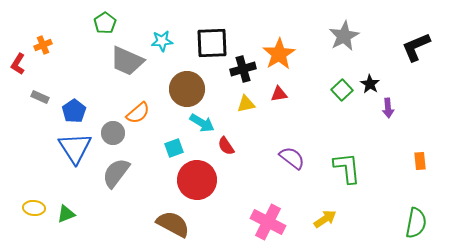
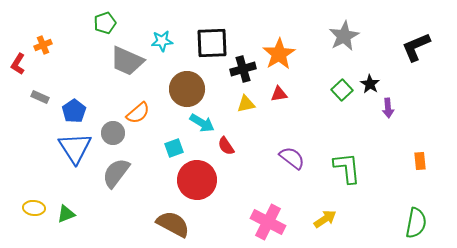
green pentagon: rotated 15 degrees clockwise
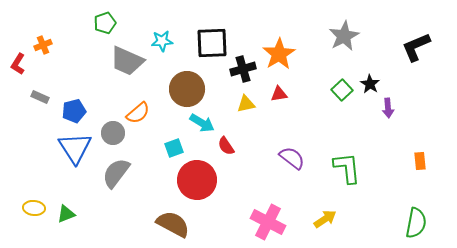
blue pentagon: rotated 20 degrees clockwise
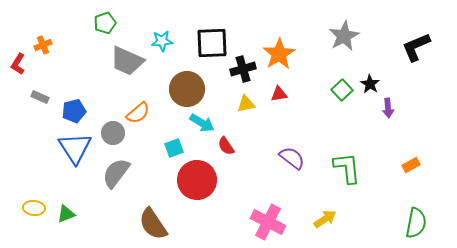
orange rectangle: moved 9 px left, 4 px down; rotated 66 degrees clockwise
brown semicircle: moved 20 px left; rotated 152 degrees counterclockwise
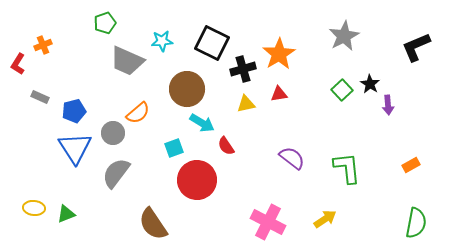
black square: rotated 28 degrees clockwise
purple arrow: moved 3 px up
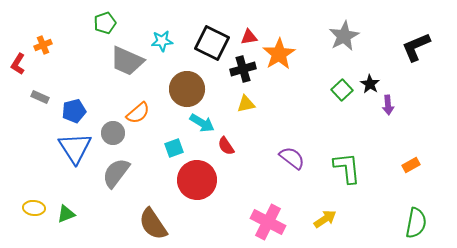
red triangle: moved 30 px left, 57 px up
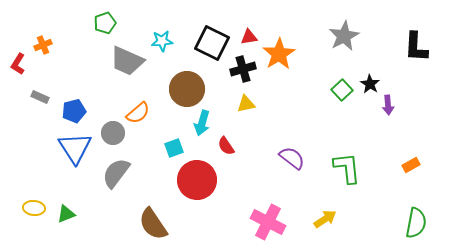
black L-shape: rotated 64 degrees counterclockwise
cyan arrow: rotated 75 degrees clockwise
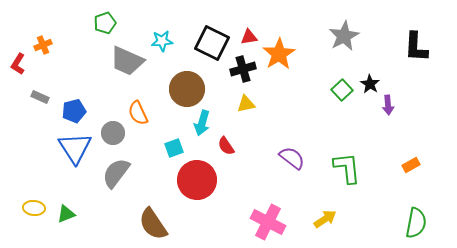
orange semicircle: rotated 105 degrees clockwise
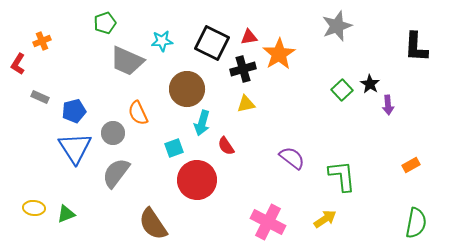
gray star: moved 7 px left, 10 px up; rotated 8 degrees clockwise
orange cross: moved 1 px left, 4 px up
green L-shape: moved 5 px left, 8 px down
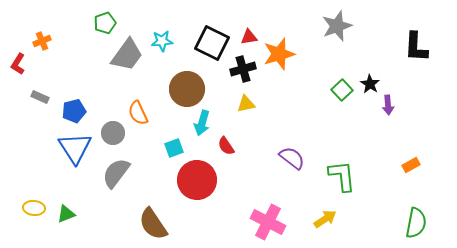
orange star: rotated 16 degrees clockwise
gray trapezoid: moved 6 px up; rotated 78 degrees counterclockwise
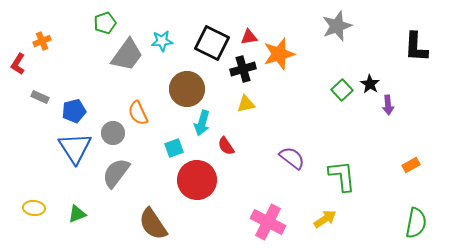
green triangle: moved 11 px right
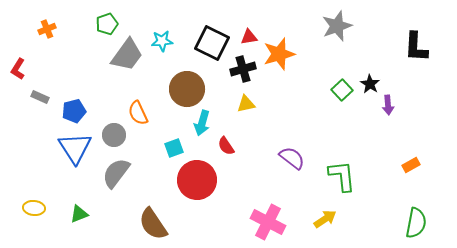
green pentagon: moved 2 px right, 1 px down
orange cross: moved 5 px right, 12 px up
red L-shape: moved 5 px down
gray circle: moved 1 px right, 2 px down
green triangle: moved 2 px right
